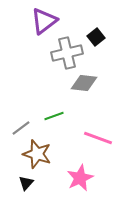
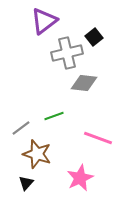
black square: moved 2 px left
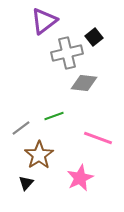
brown star: moved 2 px right, 1 px down; rotated 20 degrees clockwise
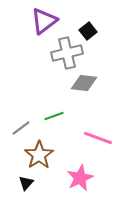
black square: moved 6 px left, 6 px up
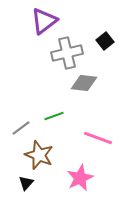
black square: moved 17 px right, 10 px down
brown star: rotated 16 degrees counterclockwise
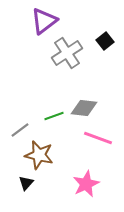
gray cross: rotated 20 degrees counterclockwise
gray diamond: moved 25 px down
gray line: moved 1 px left, 2 px down
brown star: rotated 8 degrees counterclockwise
pink star: moved 6 px right, 6 px down
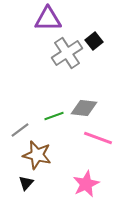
purple triangle: moved 4 px right, 2 px up; rotated 36 degrees clockwise
black square: moved 11 px left
brown star: moved 2 px left
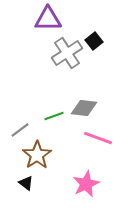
brown star: rotated 24 degrees clockwise
black triangle: rotated 35 degrees counterclockwise
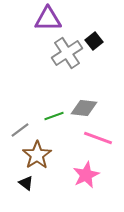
pink star: moved 9 px up
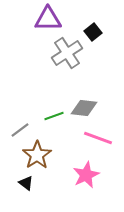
black square: moved 1 px left, 9 px up
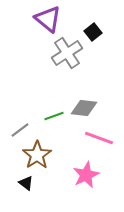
purple triangle: rotated 40 degrees clockwise
pink line: moved 1 px right
